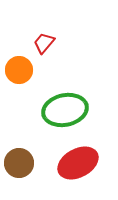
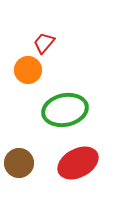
orange circle: moved 9 px right
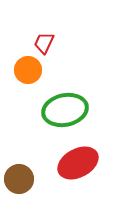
red trapezoid: rotated 15 degrees counterclockwise
brown circle: moved 16 px down
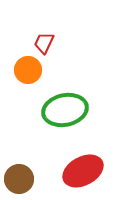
red ellipse: moved 5 px right, 8 px down
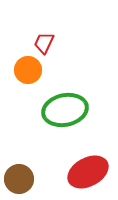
red ellipse: moved 5 px right, 1 px down
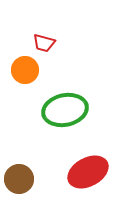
red trapezoid: rotated 100 degrees counterclockwise
orange circle: moved 3 px left
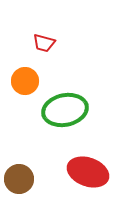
orange circle: moved 11 px down
red ellipse: rotated 48 degrees clockwise
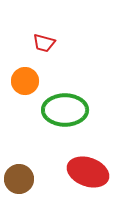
green ellipse: rotated 12 degrees clockwise
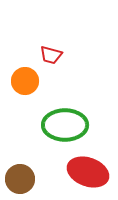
red trapezoid: moved 7 px right, 12 px down
green ellipse: moved 15 px down
brown circle: moved 1 px right
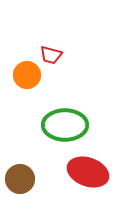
orange circle: moved 2 px right, 6 px up
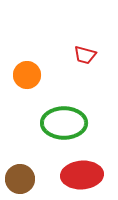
red trapezoid: moved 34 px right
green ellipse: moved 1 px left, 2 px up
red ellipse: moved 6 px left, 3 px down; rotated 24 degrees counterclockwise
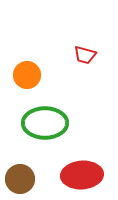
green ellipse: moved 19 px left
